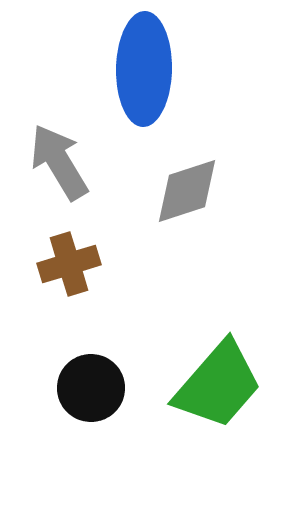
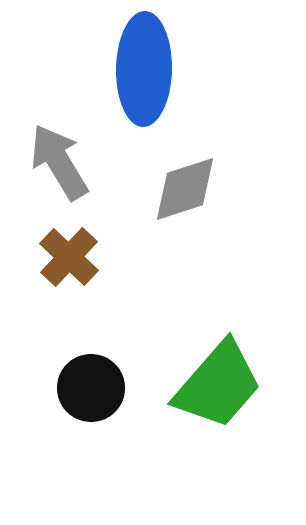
gray diamond: moved 2 px left, 2 px up
brown cross: moved 7 px up; rotated 30 degrees counterclockwise
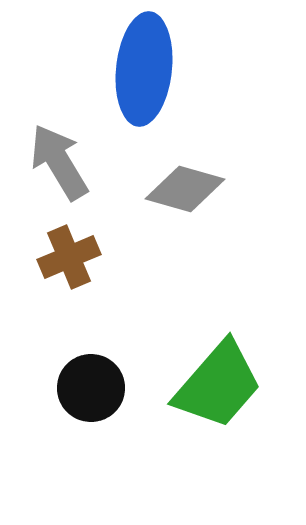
blue ellipse: rotated 5 degrees clockwise
gray diamond: rotated 34 degrees clockwise
brown cross: rotated 24 degrees clockwise
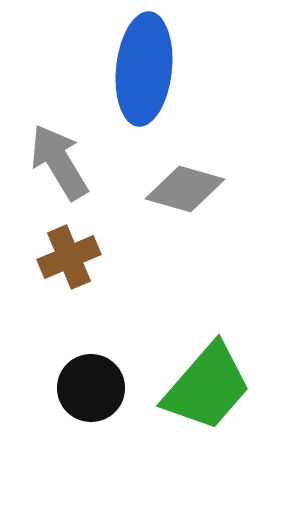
green trapezoid: moved 11 px left, 2 px down
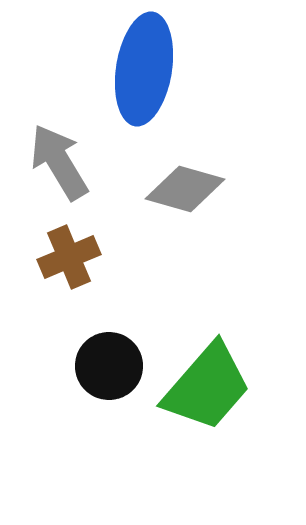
blue ellipse: rotated 3 degrees clockwise
black circle: moved 18 px right, 22 px up
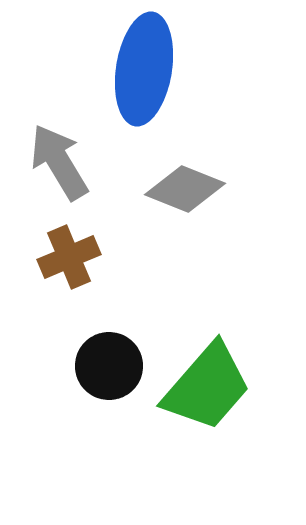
gray diamond: rotated 6 degrees clockwise
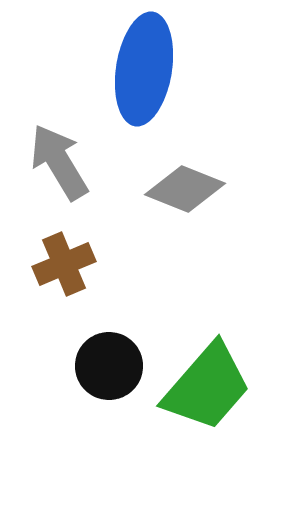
brown cross: moved 5 px left, 7 px down
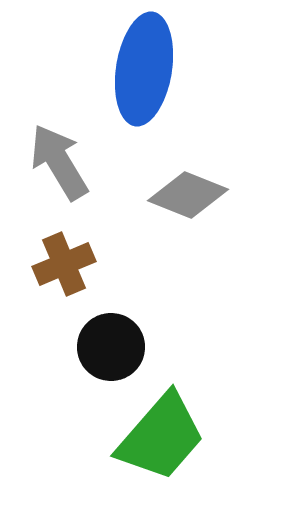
gray diamond: moved 3 px right, 6 px down
black circle: moved 2 px right, 19 px up
green trapezoid: moved 46 px left, 50 px down
